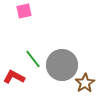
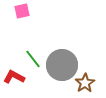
pink square: moved 2 px left
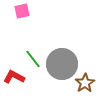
gray circle: moved 1 px up
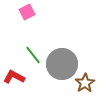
pink square: moved 5 px right, 1 px down; rotated 14 degrees counterclockwise
green line: moved 4 px up
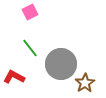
pink square: moved 3 px right
green line: moved 3 px left, 7 px up
gray circle: moved 1 px left
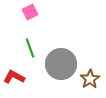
green line: rotated 18 degrees clockwise
brown star: moved 5 px right, 4 px up
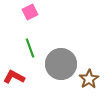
brown star: moved 1 px left
